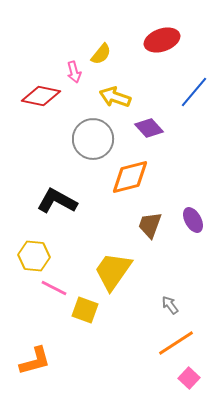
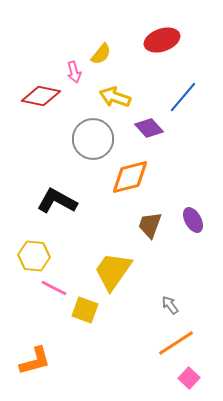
blue line: moved 11 px left, 5 px down
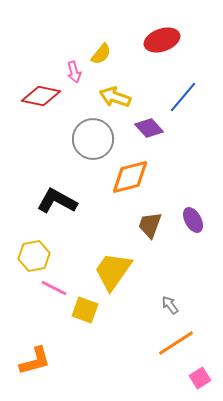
yellow hexagon: rotated 16 degrees counterclockwise
pink square: moved 11 px right; rotated 15 degrees clockwise
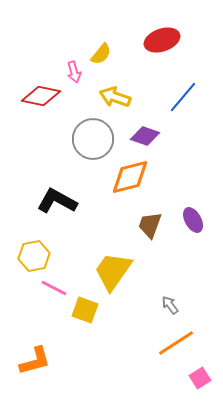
purple diamond: moved 4 px left, 8 px down; rotated 28 degrees counterclockwise
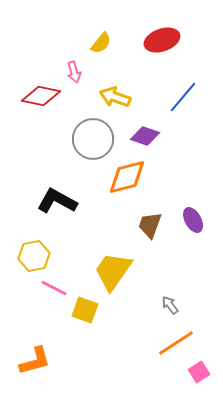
yellow semicircle: moved 11 px up
orange diamond: moved 3 px left
pink square: moved 1 px left, 6 px up
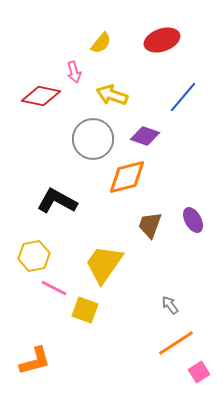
yellow arrow: moved 3 px left, 2 px up
yellow trapezoid: moved 9 px left, 7 px up
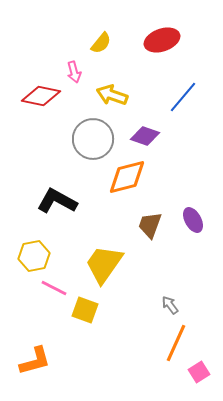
orange line: rotated 33 degrees counterclockwise
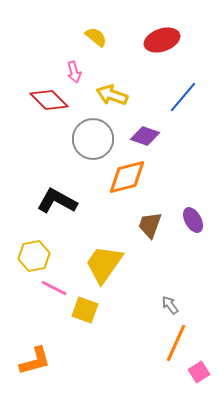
yellow semicircle: moved 5 px left, 6 px up; rotated 90 degrees counterclockwise
red diamond: moved 8 px right, 4 px down; rotated 33 degrees clockwise
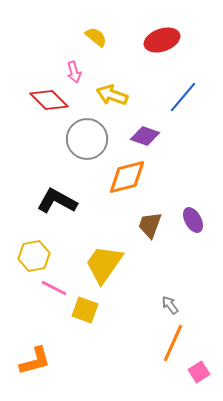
gray circle: moved 6 px left
orange line: moved 3 px left
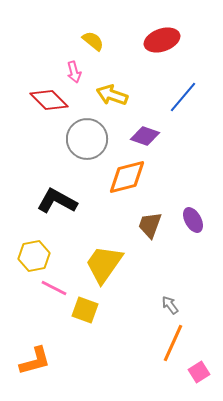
yellow semicircle: moved 3 px left, 4 px down
